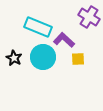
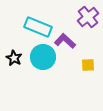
purple cross: moved 1 px left; rotated 20 degrees clockwise
purple L-shape: moved 1 px right, 1 px down
yellow square: moved 10 px right, 6 px down
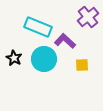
cyan circle: moved 1 px right, 2 px down
yellow square: moved 6 px left
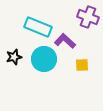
purple cross: rotated 30 degrees counterclockwise
black star: moved 1 px up; rotated 28 degrees clockwise
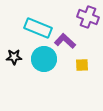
cyan rectangle: moved 1 px down
black star: rotated 14 degrees clockwise
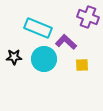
purple L-shape: moved 1 px right, 1 px down
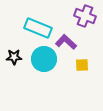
purple cross: moved 3 px left, 1 px up
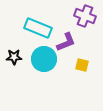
purple L-shape: rotated 115 degrees clockwise
yellow square: rotated 16 degrees clockwise
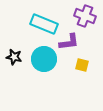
cyan rectangle: moved 6 px right, 4 px up
purple L-shape: moved 3 px right; rotated 15 degrees clockwise
black star: rotated 14 degrees clockwise
